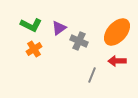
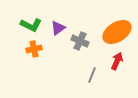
purple triangle: moved 1 px left
orange ellipse: rotated 16 degrees clockwise
gray cross: moved 1 px right
orange cross: rotated 21 degrees clockwise
red arrow: rotated 114 degrees clockwise
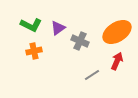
orange cross: moved 2 px down
gray line: rotated 35 degrees clockwise
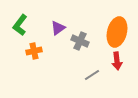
green L-shape: moved 11 px left; rotated 100 degrees clockwise
orange ellipse: rotated 44 degrees counterclockwise
red arrow: rotated 150 degrees clockwise
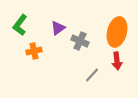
gray line: rotated 14 degrees counterclockwise
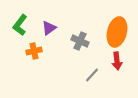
purple triangle: moved 9 px left
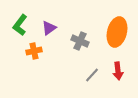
red arrow: moved 1 px right, 10 px down
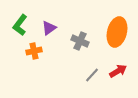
red arrow: rotated 114 degrees counterclockwise
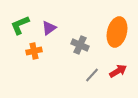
green L-shape: rotated 30 degrees clockwise
gray cross: moved 4 px down
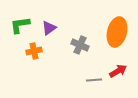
green L-shape: rotated 15 degrees clockwise
gray line: moved 2 px right, 5 px down; rotated 42 degrees clockwise
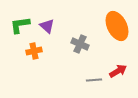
purple triangle: moved 2 px left, 2 px up; rotated 42 degrees counterclockwise
orange ellipse: moved 6 px up; rotated 40 degrees counterclockwise
gray cross: moved 1 px up
